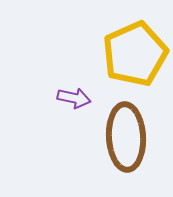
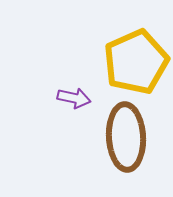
yellow pentagon: moved 1 px right, 8 px down
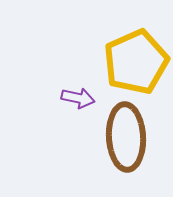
purple arrow: moved 4 px right
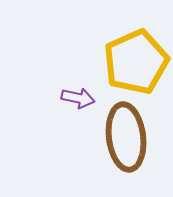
brown ellipse: rotated 4 degrees counterclockwise
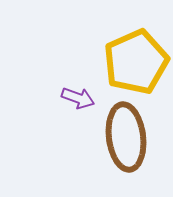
purple arrow: rotated 8 degrees clockwise
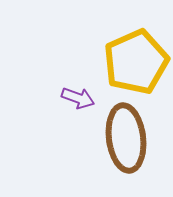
brown ellipse: moved 1 px down
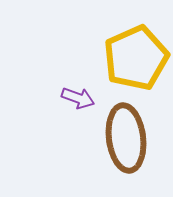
yellow pentagon: moved 4 px up
